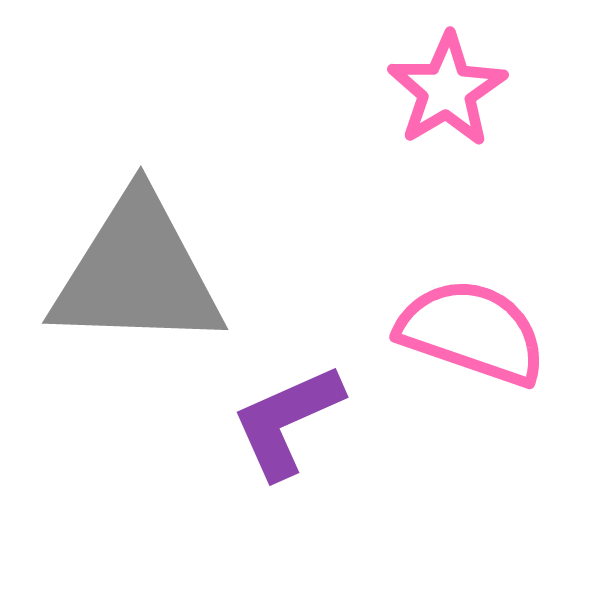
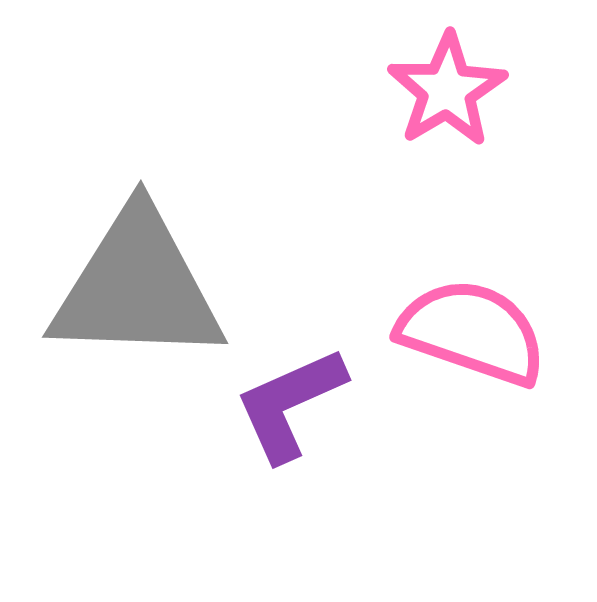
gray triangle: moved 14 px down
purple L-shape: moved 3 px right, 17 px up
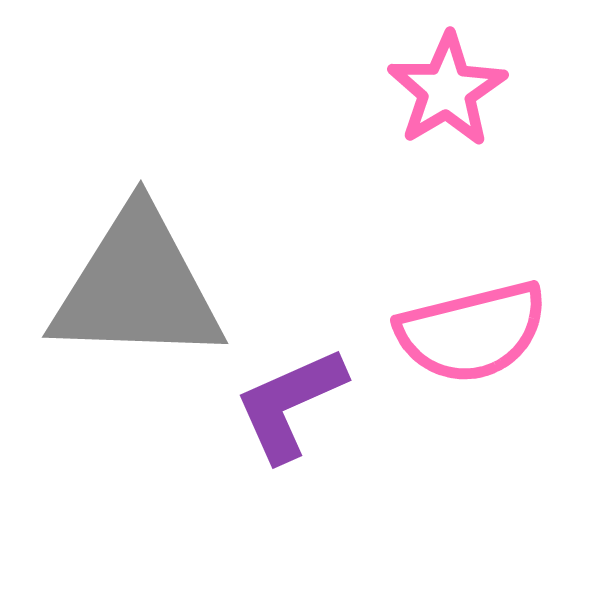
pink semicircle: rotated 147 degrees clockwise
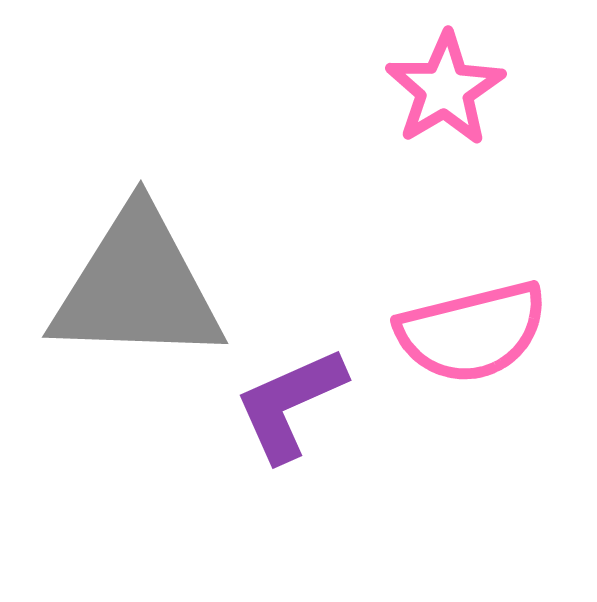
pink star: moved 2 px left, 1 px up
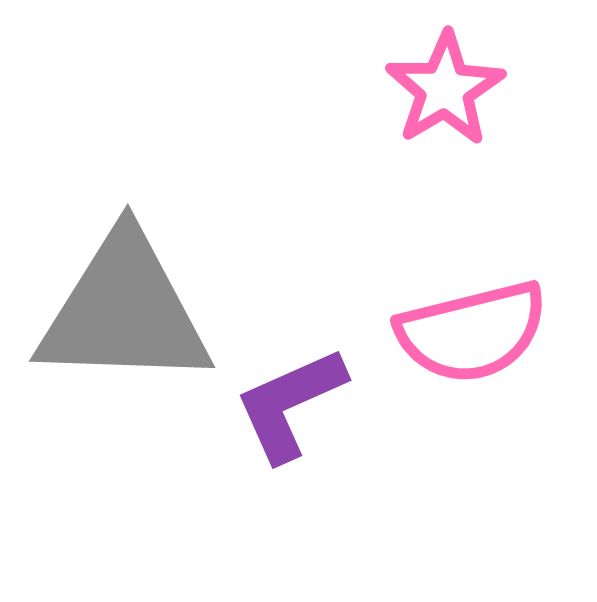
gray triangle: moved 13 px left, 24 px down
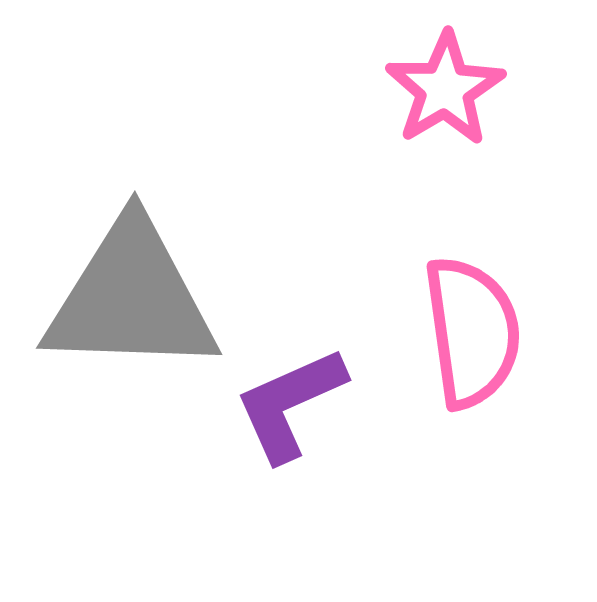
gray triangle: moved 7 px right, 13 px up
pink semicircle: rotated 84 degrees counterclockwise
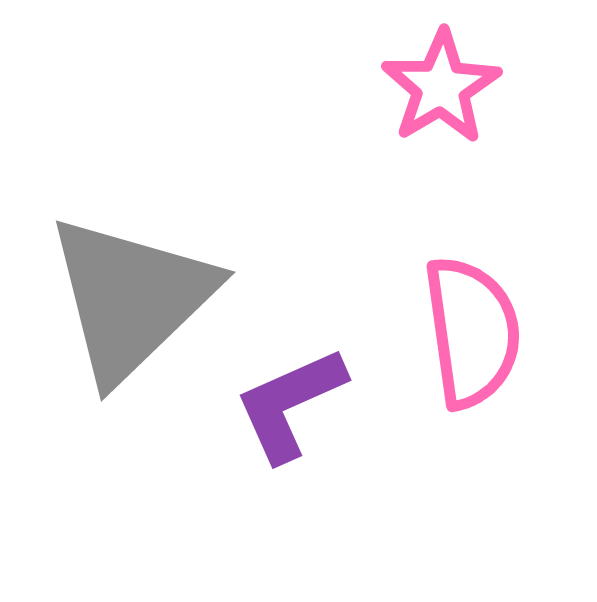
pink star: moved 4 px left, 2 px up
gray triangle: rotated 46 degrees counterclockwise
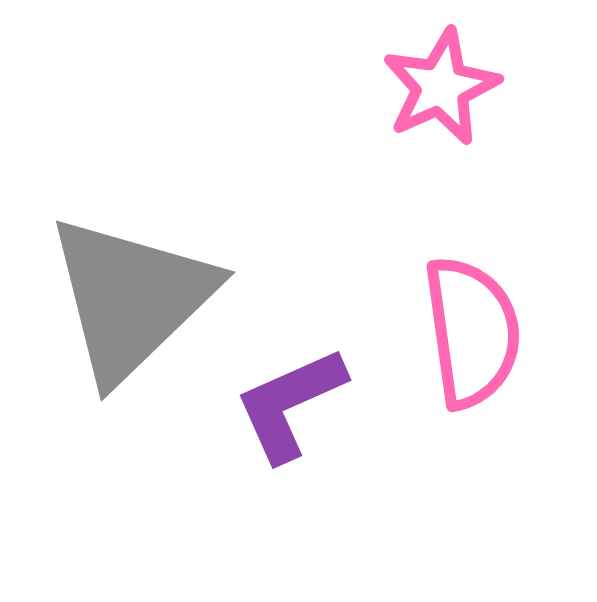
pink star: rotated 7 degrees clockwise
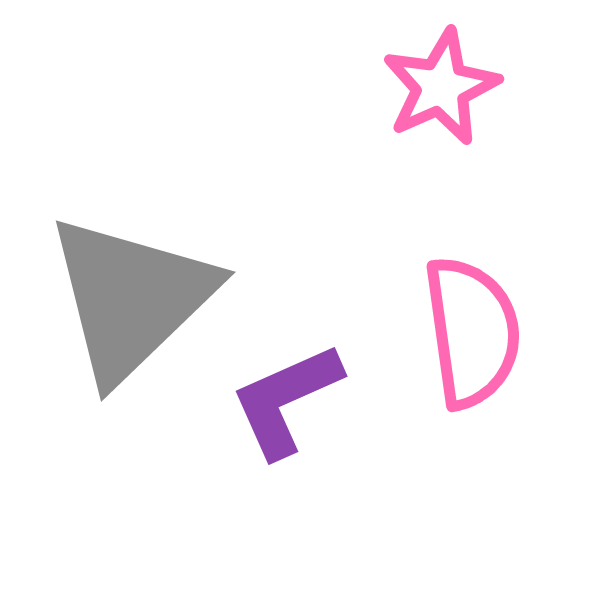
purple L-shape: moved 4 px left, 4 px up
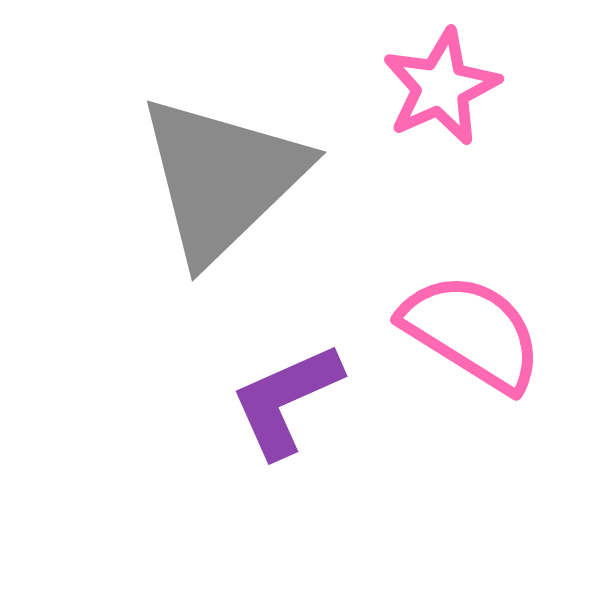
gray triangle: moved 91 px right, 120 px up
pink semicircle: rotated 50 degrees counterclockwise
